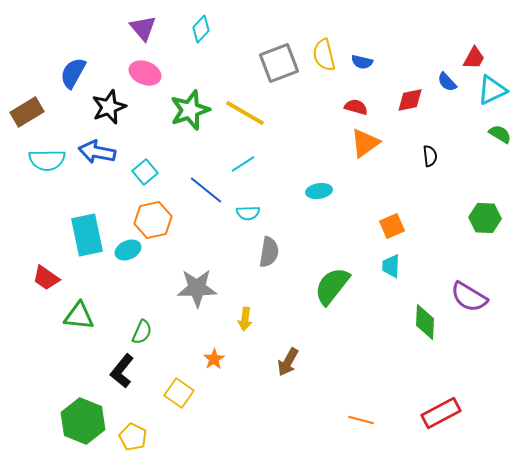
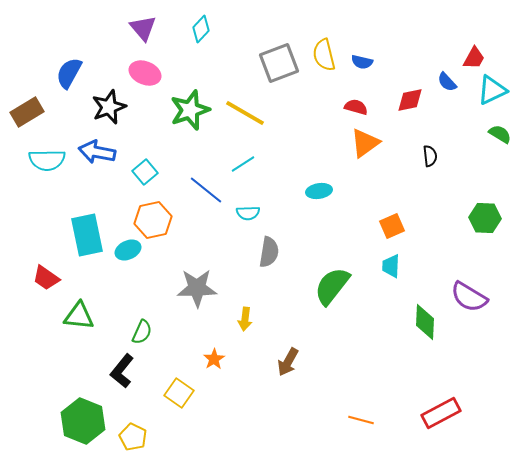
blue semicircle at (73, 73): moved 4 px left
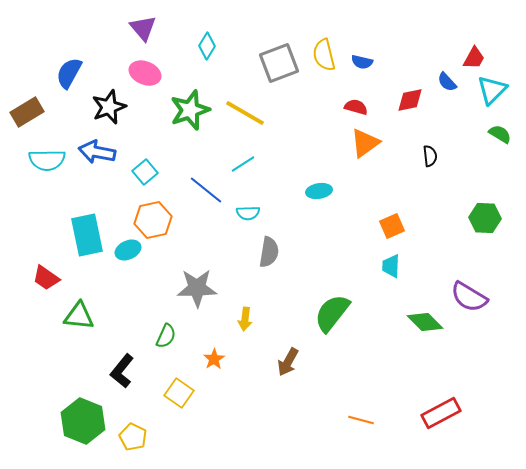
cyan diamond at (201, 29): moved 6 px right, 17 px down; rotated 12 degrees counterclockwise
cyan triangle at (492, 90): rotated 20 degrees counterclockwise
green semicircle at (332, 286): moved 27 px down
green diamond at (425, 322): rotated 48 degrees counterclockwise
green semicircle at (142, 332): moved 24 px right, 4 px down
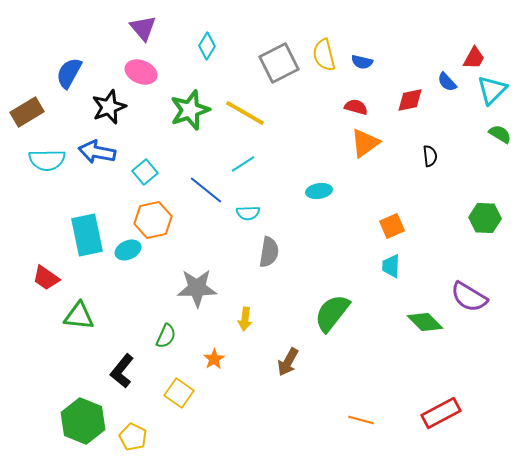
gray square at (279, 63): rotated 6 degrees counterclockwise
pink ellipse at (145, 73): moved 4 px left, 1 px up
